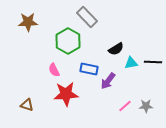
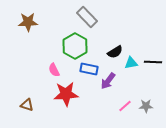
green hexagon: moved 7 px right, 5 px down
black semicircle: moved 1 px left, 3 px down
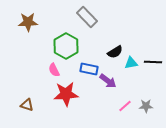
green hexagon: moved 9 px left
purple arrow: rotated 90 degrees counterclockwise
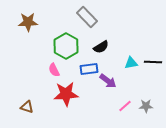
black semicircle: moved 14 px left, 5 px up
blue rectangle: rotated 18 degrees counterclockwise
brown triangle: moved 2 px down
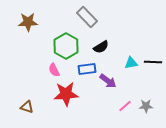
blue rectangle: moved 2 px left
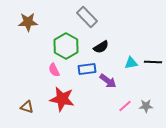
red star: moved 4 px left, 5 px down; rotated 15 degrees clockwise
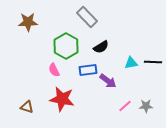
blue rectangle: moved 1 px right, 1 px down
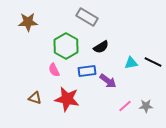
gray rectangle: rotated 15 degrees counterclockwise
black line: rotated 24 degrees clockwise
blue rectangle: moved 1 px left, 1 px down
red star: moved 5 px right
brown triangle: moved 8 px right, 9 px up
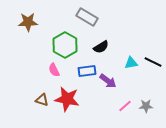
green hexagon: moved 1 px left, 1 px up
brown triangle: moved 7 px right, 2 px down
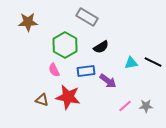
blue rectangle: moved 1 px left
red star: moved 1 px right, 2 px up
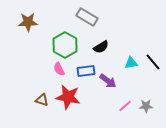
black line: rotated 24 degrees clockwise
pink semicircle: moved 5 px right, 1 px up
